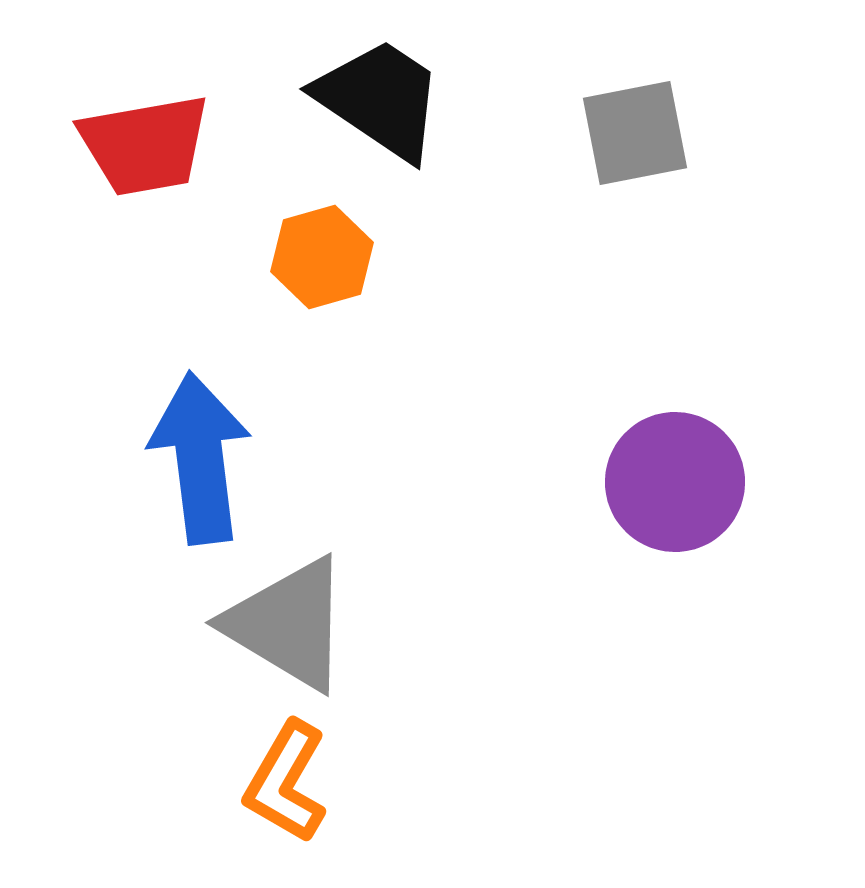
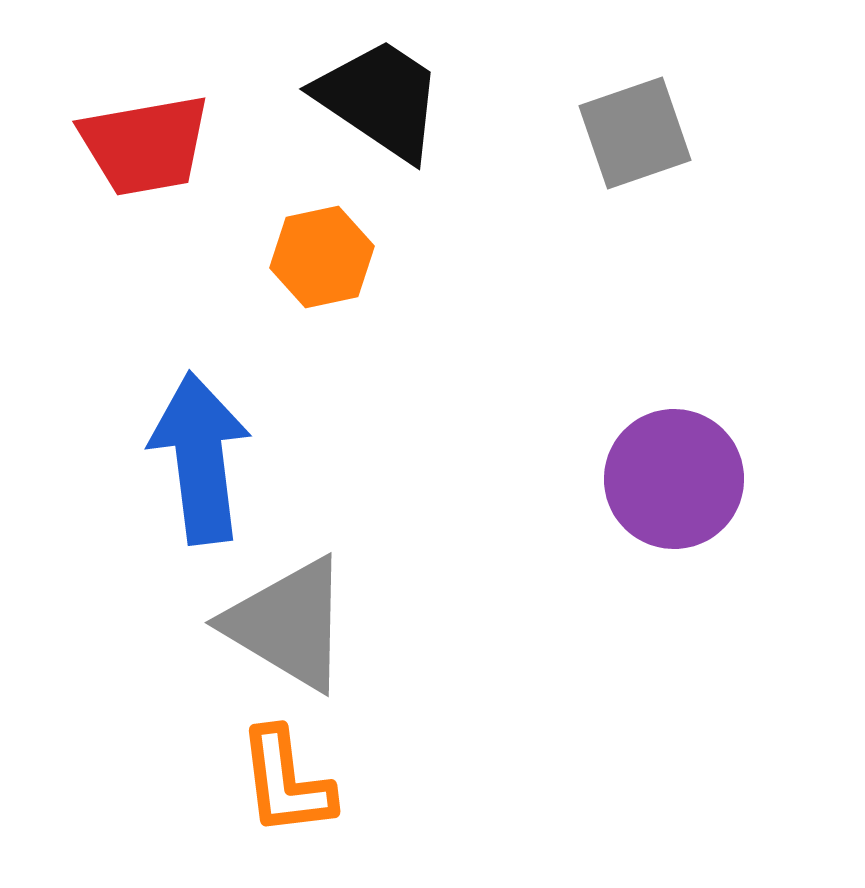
gray square: rotated 8 degrees counterclockwise
orange hexagon: rotated 4 degrees clockwise
purple circle: moved 1 px left, 3 px up
orange L-shape: rotated 37 degrees counterclockwise
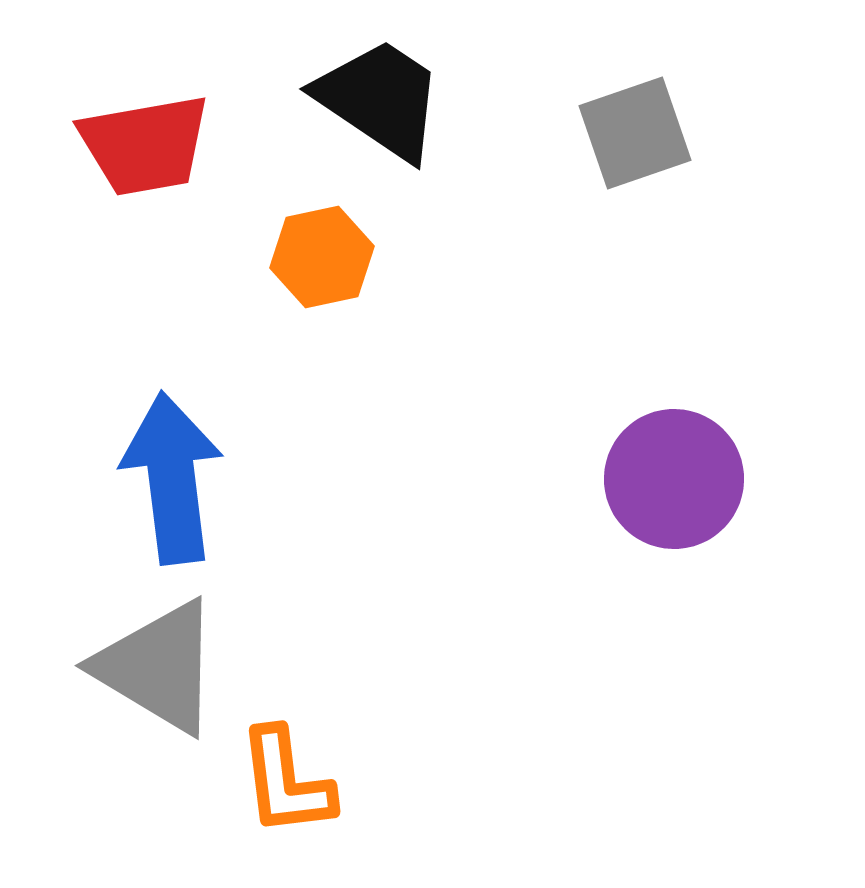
blue arrow: moved 28 px left, 20 px down
gray triangle: moved 130 px left, 43 px down
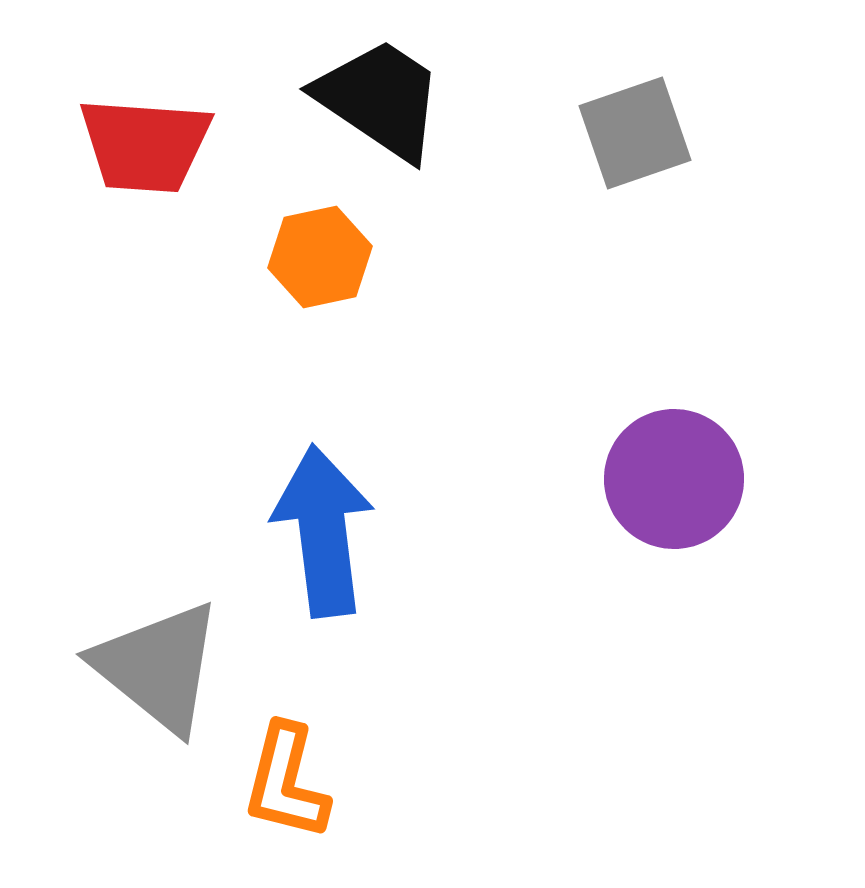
red trapezoid: rotated 14 degrees clockwise
orange hexagon: moved 2 px left
blue arrow: moved 151 px right, 53 px down
gray triangle: rotated 8 degrees clockwise
orange L-shape: rotated 21 degrees clockwise
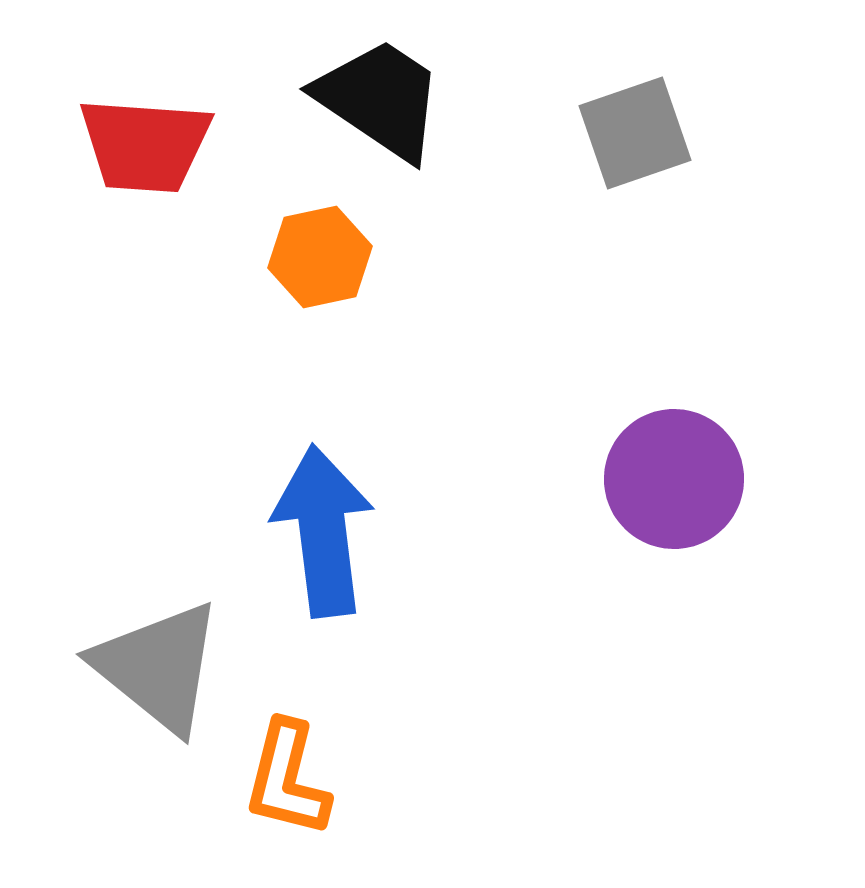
orange L-shape: moved 1 px right, 3 px up
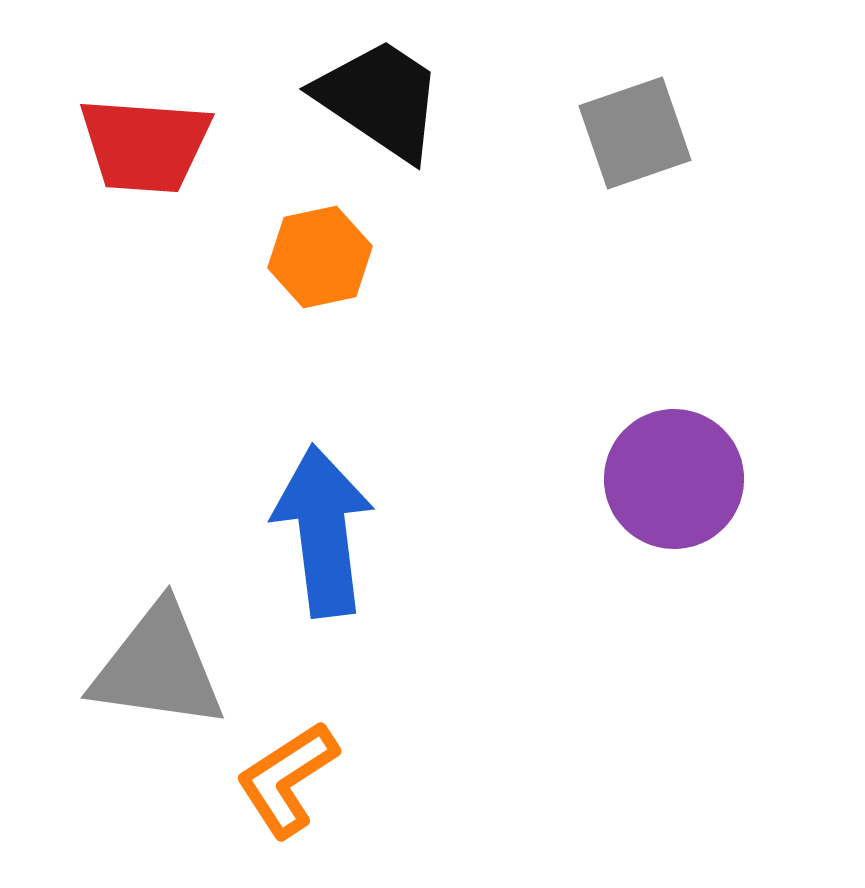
gray triangle: rotated 31 degrees counterclockwise
orange L-shape: rotated 43 degrees clockwise
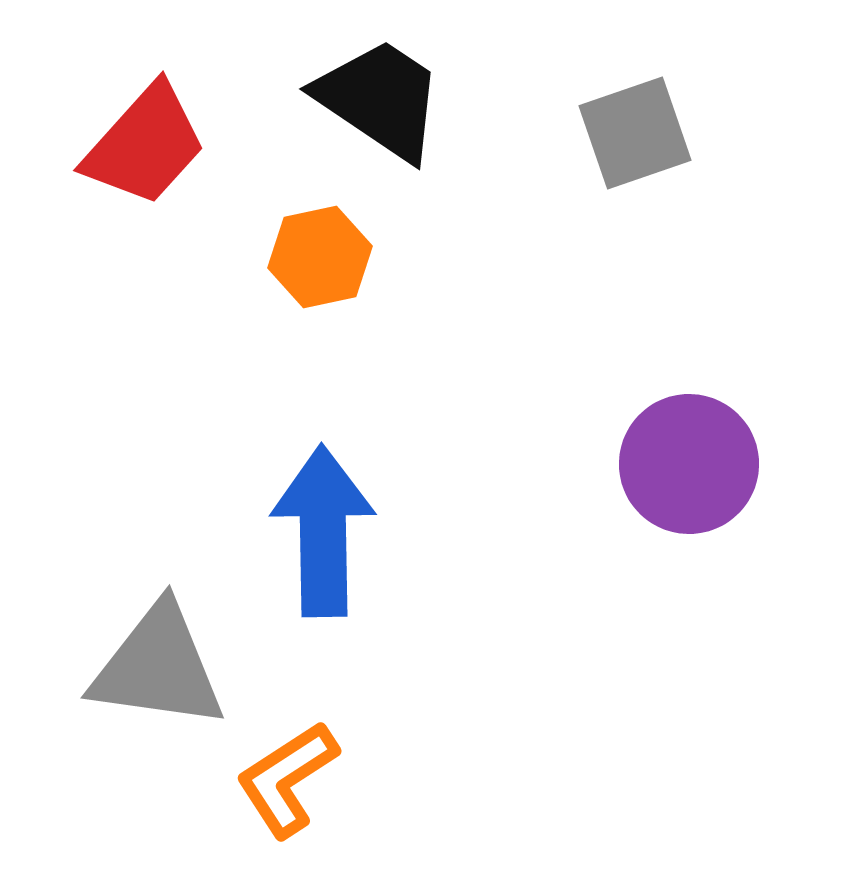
red trapezoid: rotated 52 degrees counterclockwise
purple circle: moved 15 px right, 15 px up
blue arrow: rotated 6 degrees clockwise
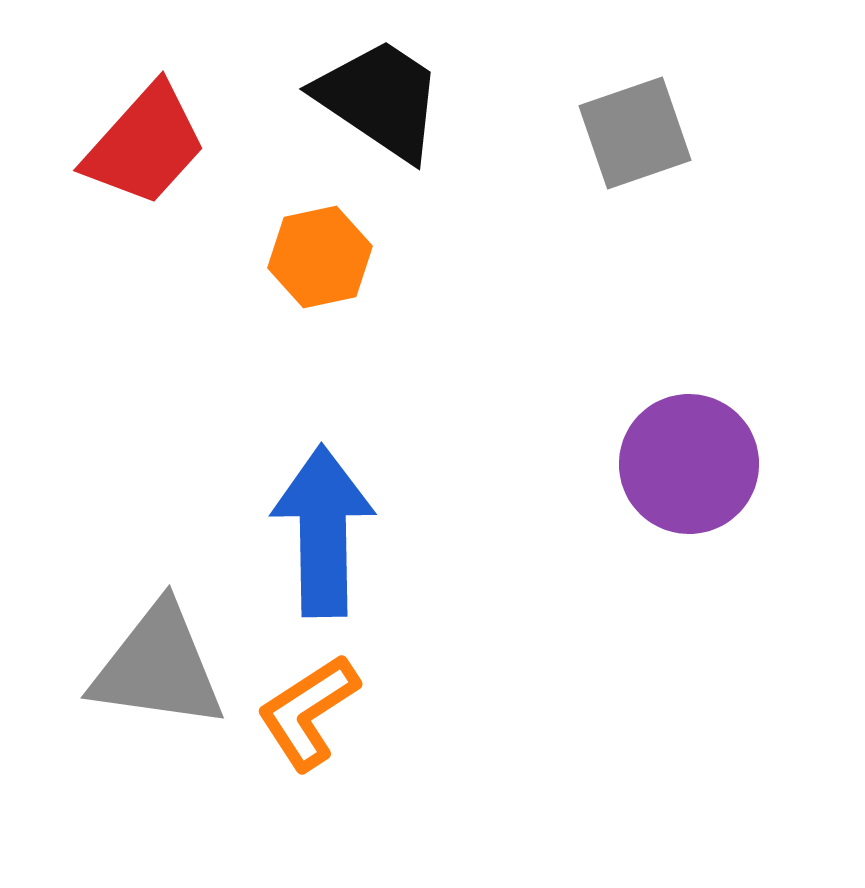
orange L-shape: moved 21 px right, 67 px up
